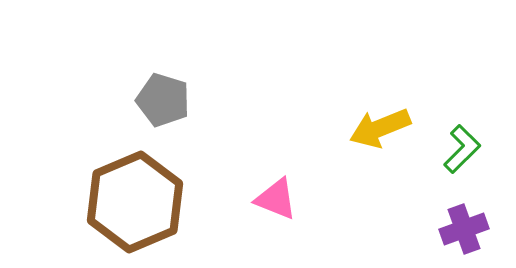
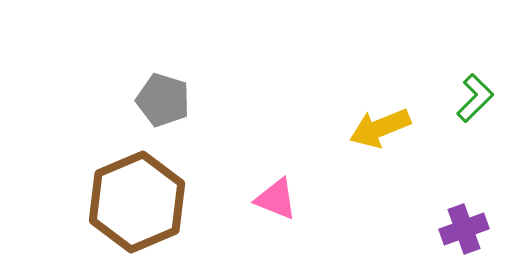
green L-shape: moved 13 px right, 51 px up
brown hexagon: moved 2 px right
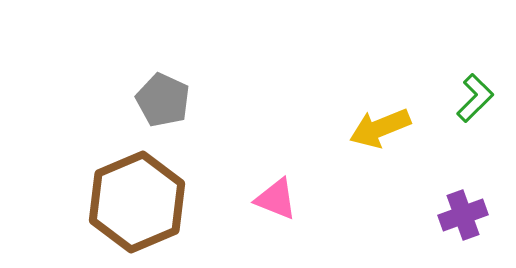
gray pentagon: rotated 8 degrees clockwise
purple cross: moved 1 px left, 14 px up
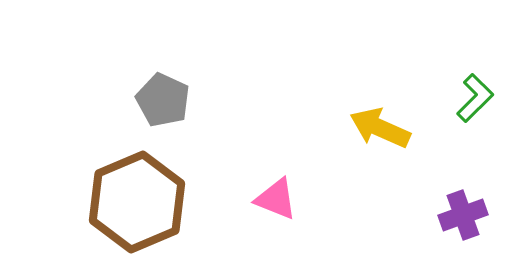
yellow arrow: rotated 46 degrees clockwise
